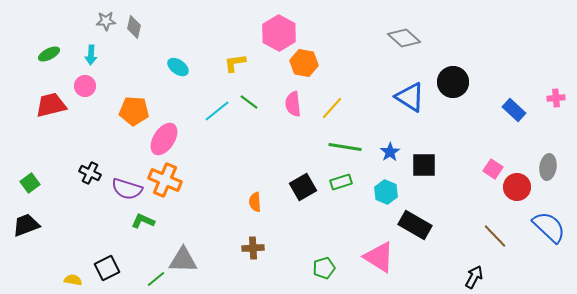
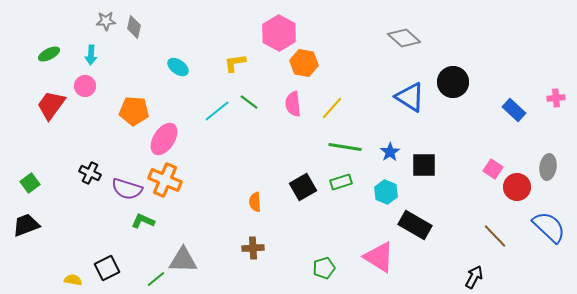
red trapezoid at (51, 105): rotated 40 degrees counterclockwise
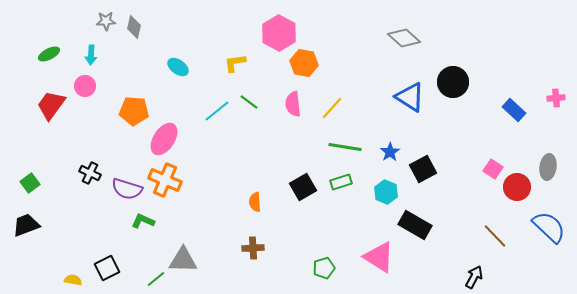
black square at (424, 165): moved 1 px left, 4 px down; rotated 28 degrees counterclockwise
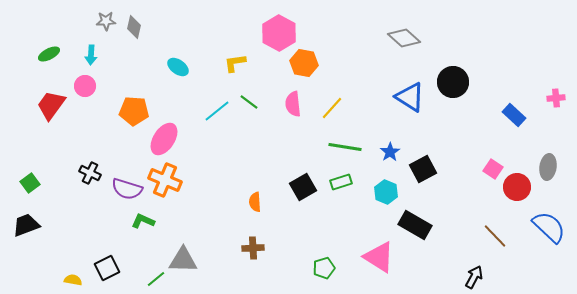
blue rectangle at (514, 110): moved 5 px down
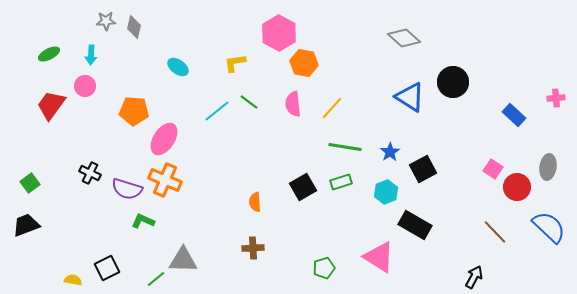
cyan hexagon at (386, 192): rotated 15 degrees clockwise
brown line at (495, 236): moved 4 px up
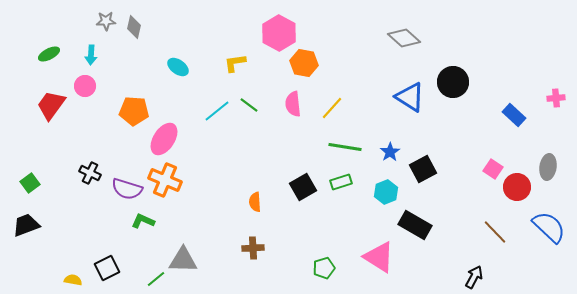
green line at (249, 102): moved 3 px down
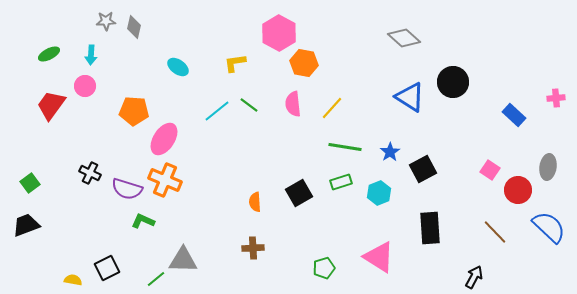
pink square at (493, 169): moved 3 px left, 1 px down
black square at (303, 187): moved 4 px left, 6 px down
red circle at (517, 187): moved 1 px right, 3 px down
cyan hexagon at (386, 192): moved 7 px left, 1 px down
black rectangle at (415, 225): moved 15 px right, 3 px down; rotated 56 degrees clockwise
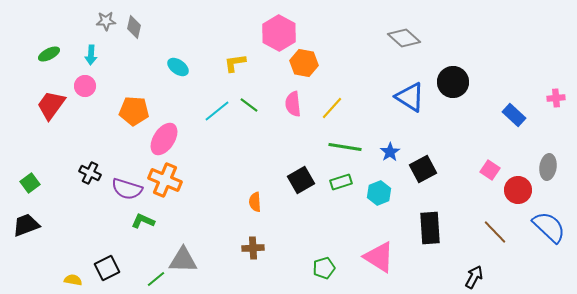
black square at (299, 193): moved 2 px right, 13 px up
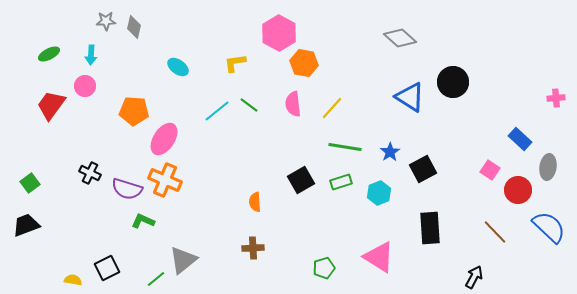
gray diamond at (404, 38): moved 4 px left
blue rectangle at (514, 115): moved 6 px right, 24 px down
gray triangle at (183, 260): rotated 40 degrees counterclockwise
